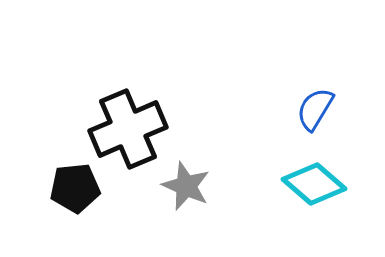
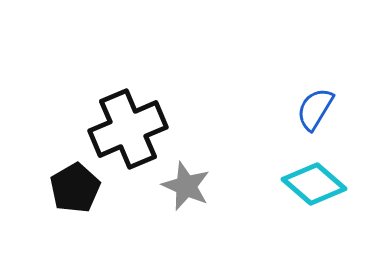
black pentagon: rotated 24 degrees counterclockwise
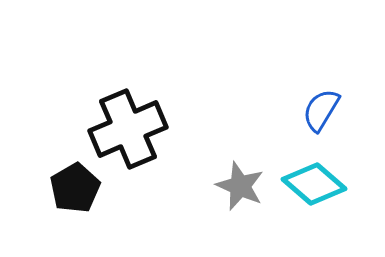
blue semicircle: moved 6 px right, 1 px down
gray star: moved 54 px right
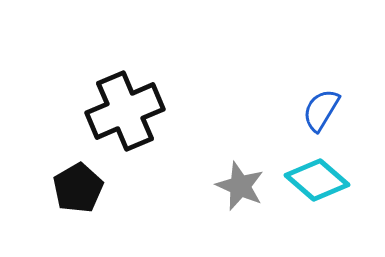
black cross: moved 3 px left, 18 px up
cyan diamond: moved 3 px right, 4 px up
black pentagon: moved 3 px right
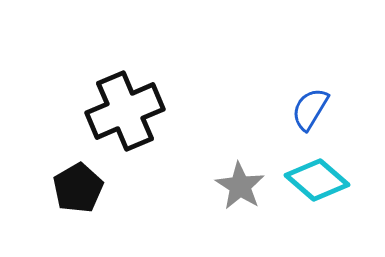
blue semicircle: moved 11 px left, 1 px up
gray star: rotated 9 degrees clockwise
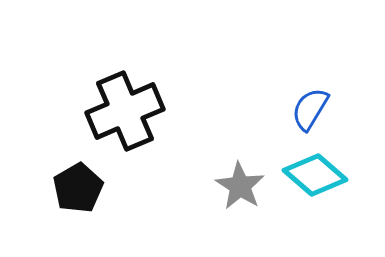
cyan diamond: moved 2 px left, 5 px up
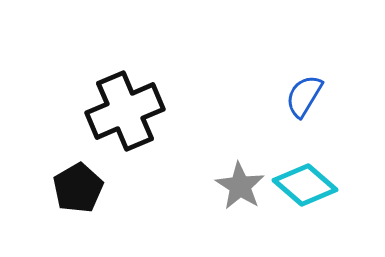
blue semicircle: moved 6 px left, 13 px up
cyan diamond: moved 10 px left, 10 px down
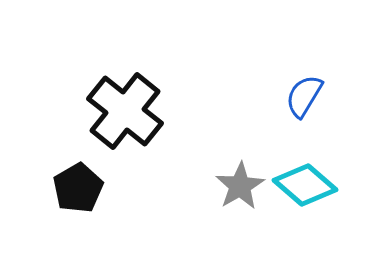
black cross: rotated 28 degrees counterclockwise
gray star: rotated 9 degrees clockwise
